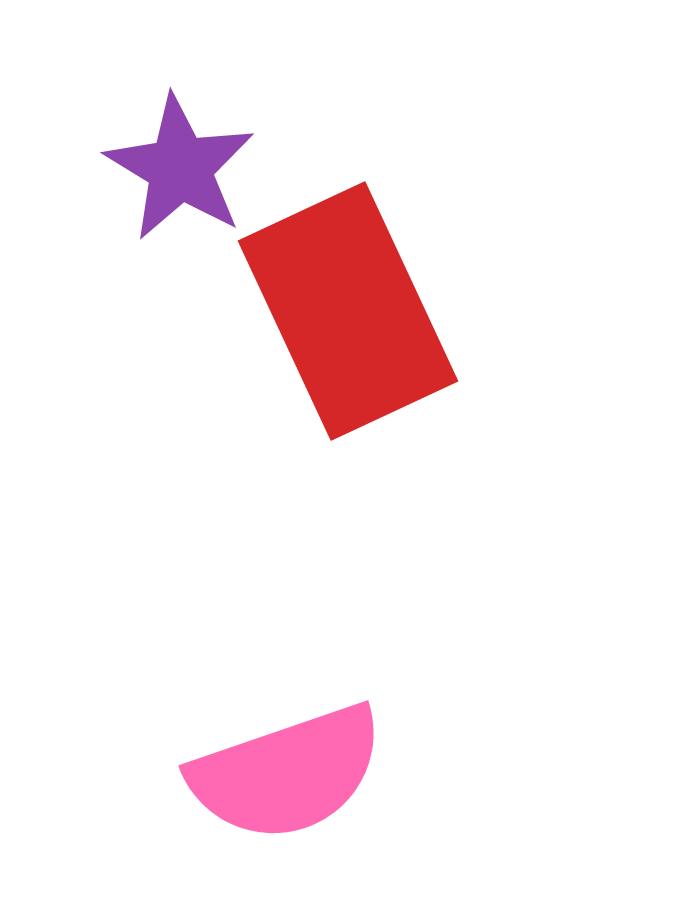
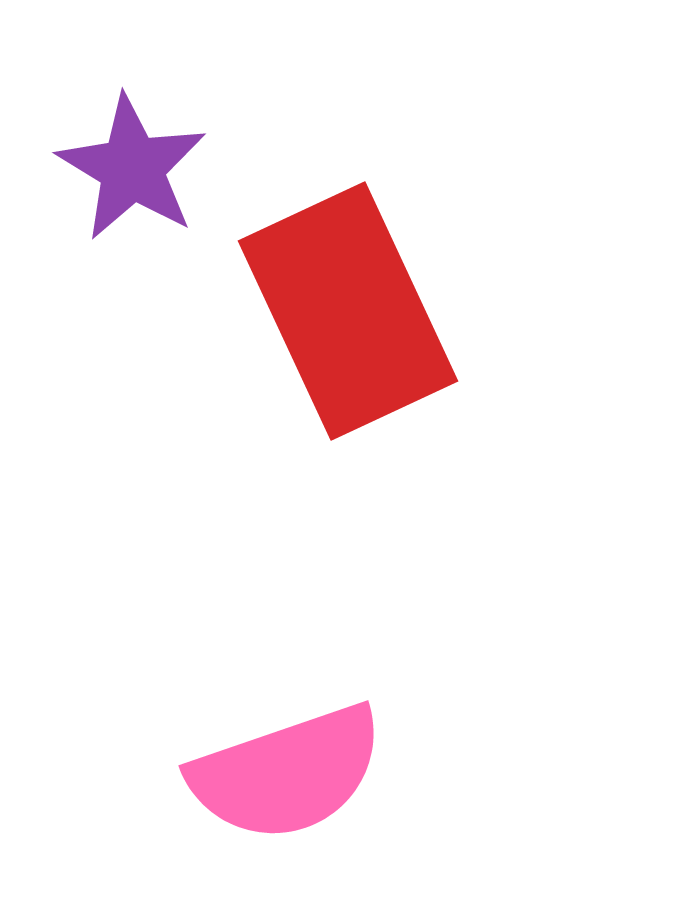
purple star: moved 48 px left
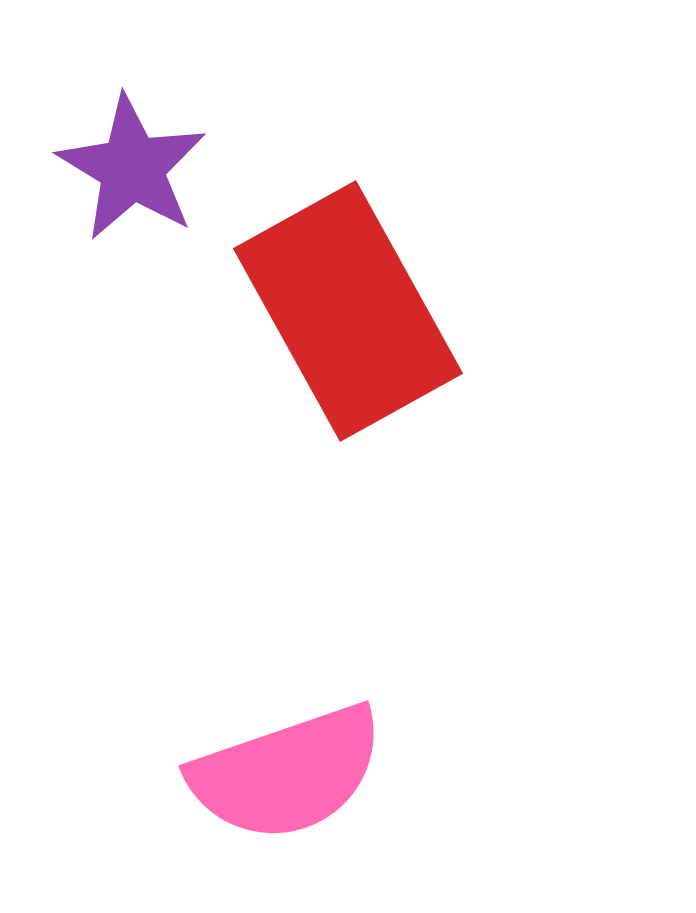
red rectangle: rotated 4 degrees counterclockwise
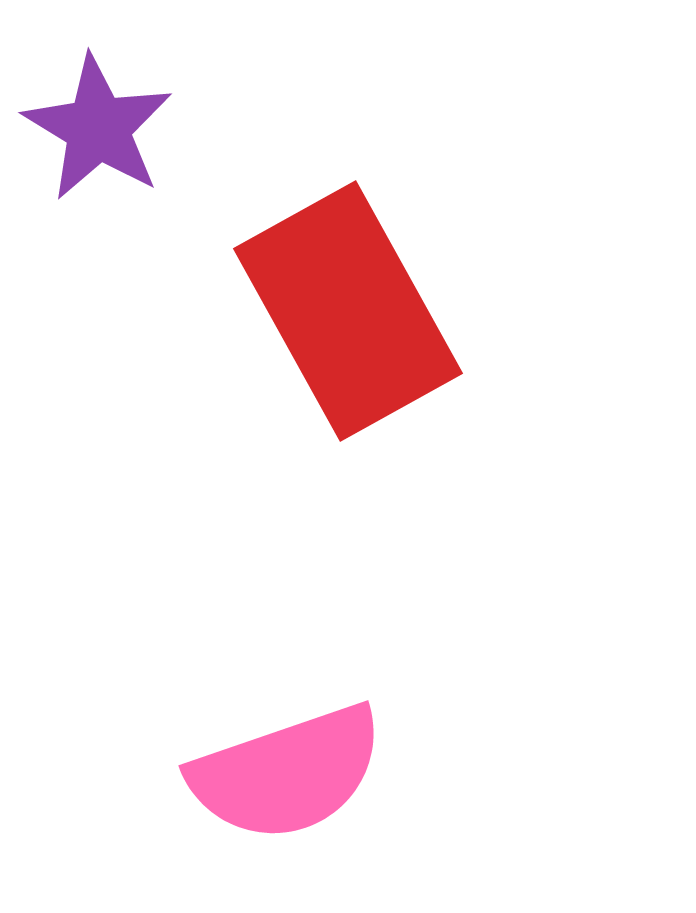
purple star: moved 34 px left, 40 px up
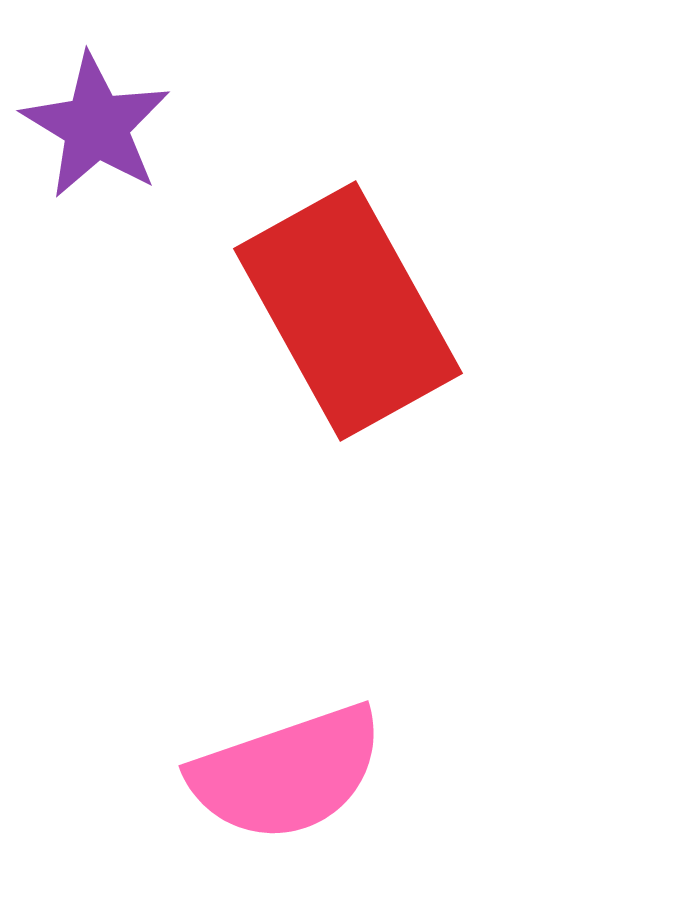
purple star: moved 2 px left, 2 px up
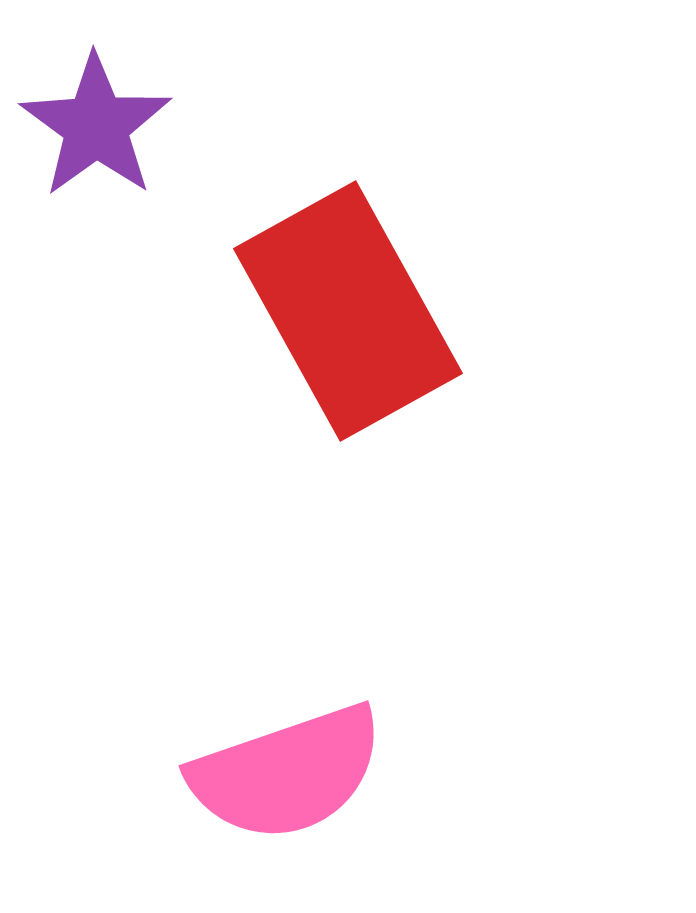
purple star: rotated 5 degrees clockwise
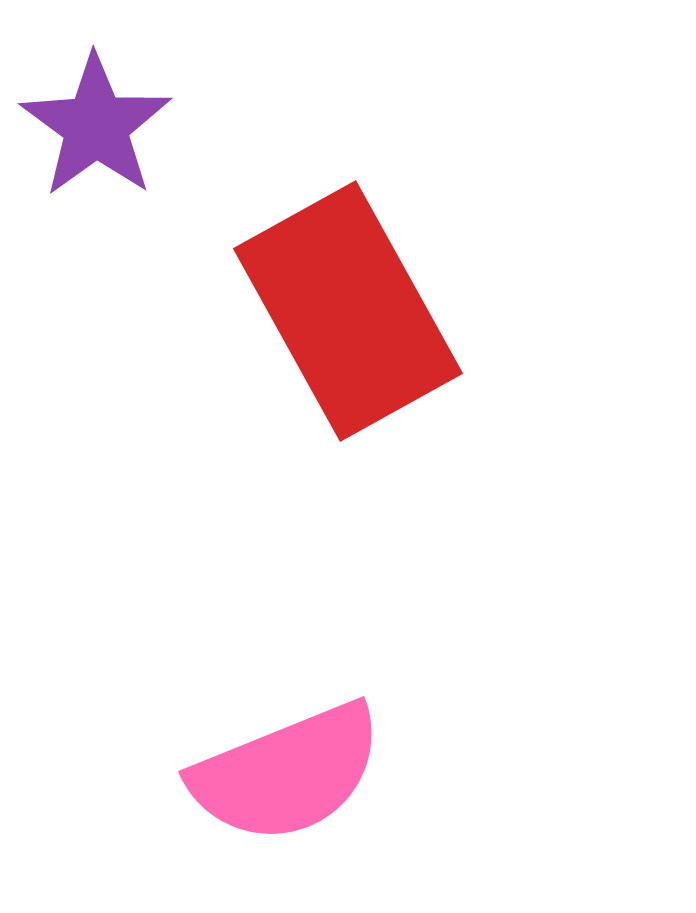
pink semicircle: rotated 3 degrees counterclockwise
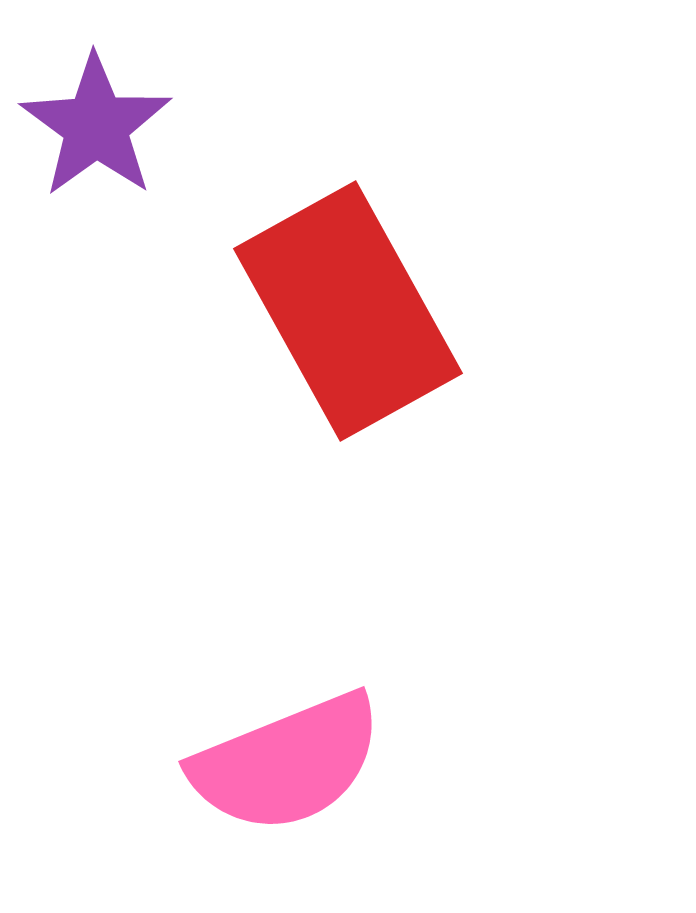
pink semicircle: moved 10 px up
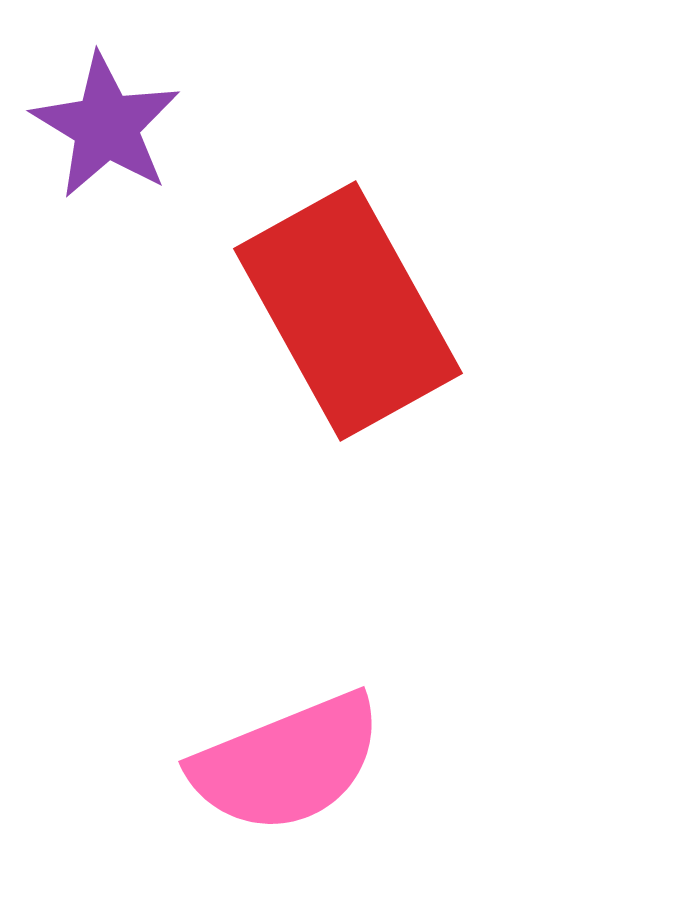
purple star: moved 10 px right; rotated 5 degrees counterclockwise
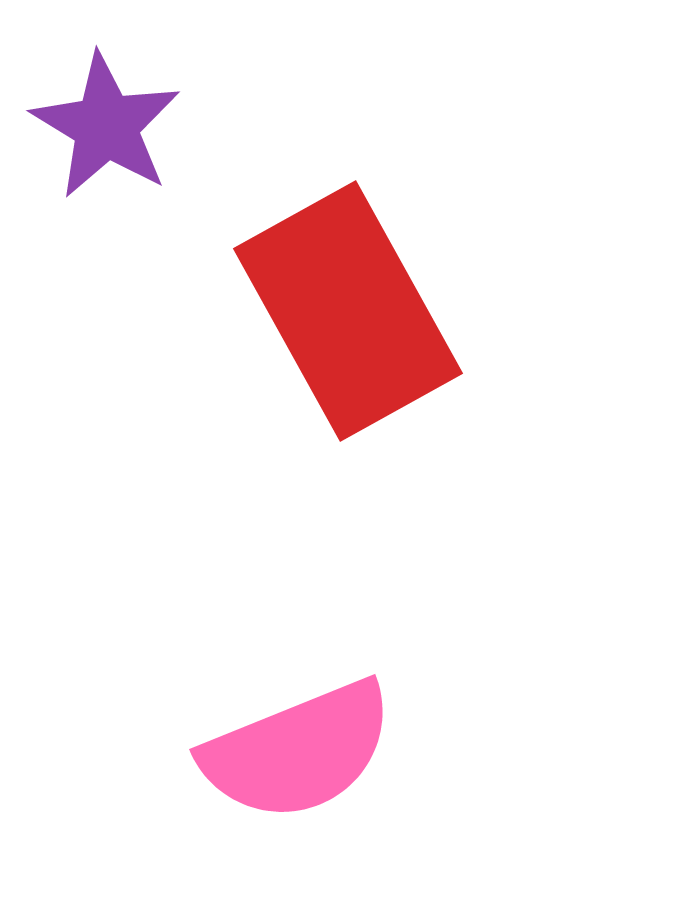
pink semicircle: moved 11 px right, 12 px up
